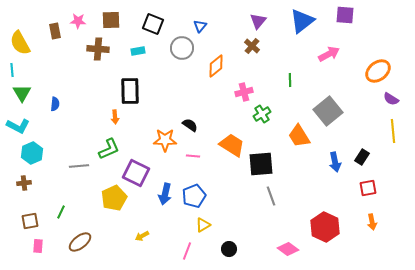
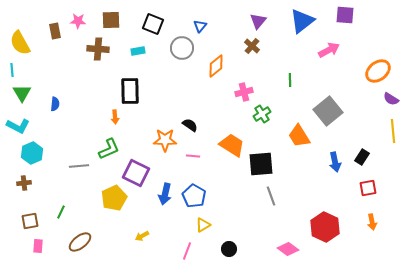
pink arrow at (329, 54): moved 4 px up
blue pentagon at (194, 196): rotated 20 degrees counterclockwise
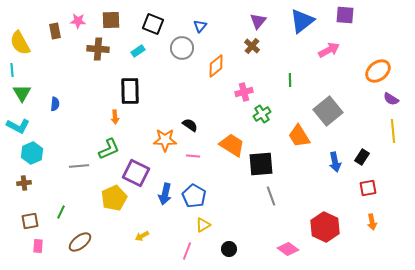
cyan rectangle at (138, 51): rotated 24 degrees counterclockwise
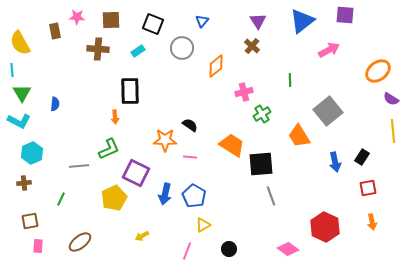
pink star at (78, 21): moved 1 px left, 4 px up
purple triangle at (258, 21): rotated 12 degrees counterclockwise
blue triangle at (200, 26): moved 2 px right, 5 px up
cyan L-shape at (18, 126): moved 1 px right, 5 px up
pink line at (193, 156): moved 3 px left, 1 px down
green line at (61, 212): moved 13 px up
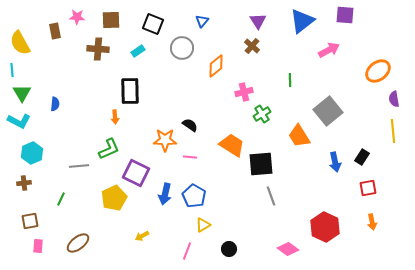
purple semicircle at (391, 99): moved 3 px right; rotated 49 degrees clockwise
brown ellipse at (80, 242): moved 2 px left, 1 px down
